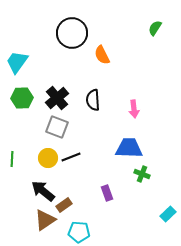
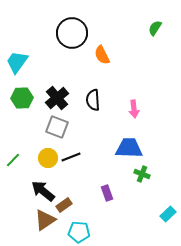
green line: moved 1 px right, 1 px down; rotated 42 degrees clockwise
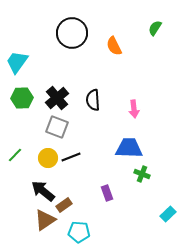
orange semicircle: moved 12 px right, 9 px up
green line: moved 2 px right, 5 px up
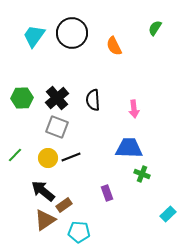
cyan trapezoid: moved 17 px right, 26 px up
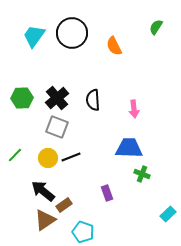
green semicircle: moved 1 px right, 1 px up
cyan pentagon: moved 4 px right; rotated 15 degrees clockwise
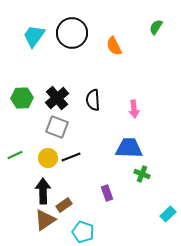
green line: rotated 21 degrees clockwise
black arrow: rotated 50 degrees clockwise
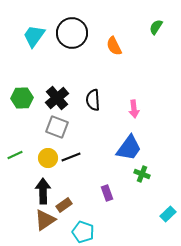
blue trapezoid: rotated 124 degrees clockwise
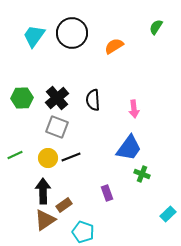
orange semicircle: rotated 84 degrees clockwise
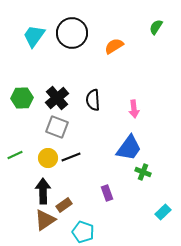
green cross: moved 1 px right, 2 px up
cyan rectangle: moved 5 px left, 2 px up
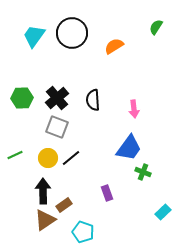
black line: moved 1 px down; rotated 18 degrees counterclockwise
